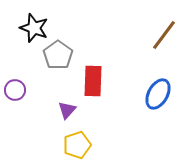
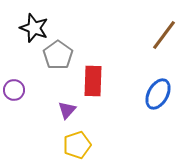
purple circle: moved 1 px left
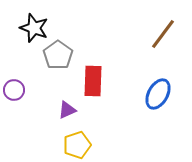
brown line: moved 1 px left, 1 px up
purple triangle: rotated 24 degrees clockwise
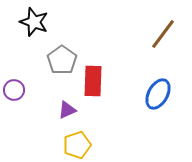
black star: moved 6 px up
gray pentagon: moved 4 px right, 5 px down
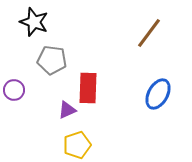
brown line: moved 14 px left, 1 px up
gray pentagon: moved 10 px left; rotated 28 degrees counterclockwise
red rectangle: moved 5 px left, 7 px down
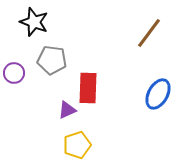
purple circle: moved 17 px up
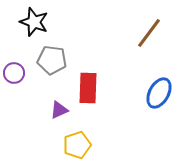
blue ellipse: moved 1 px right, 1 px up
purple triangle: moved 8 px left
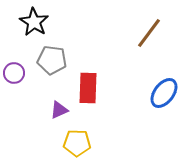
black star: rotated 12 degrees clockwise
blue ellipse: moved 5 px right; rotated 8 degrees clockwise
yellow pentagon: moved 2 px up; rotated 20 degrees clockwise
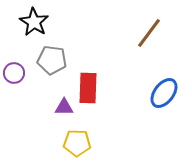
purple triangle: moved 5 px right, 3 px up; rotated 24 degrees clockwise
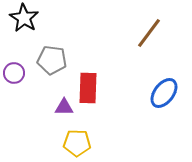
black star: moved 10 px left, 4 px up
